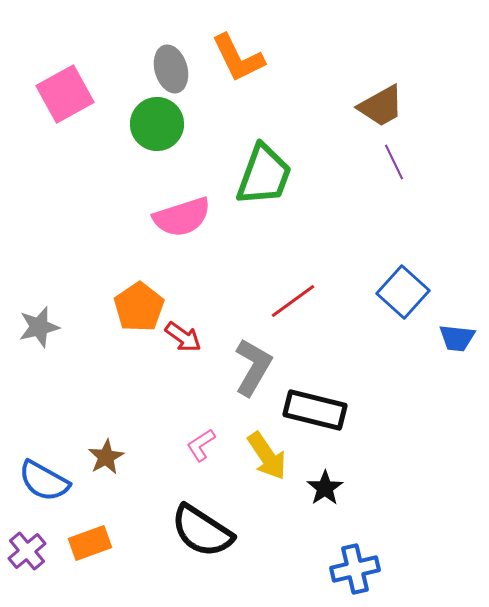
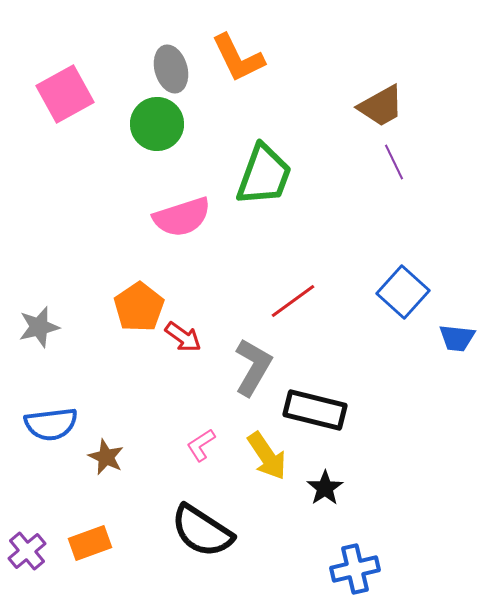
brown star: rotated 18 degrees counterclockwise
blue semicircle: moved 7 px right, 57 px up; rotated 36 degrees counterclockwise
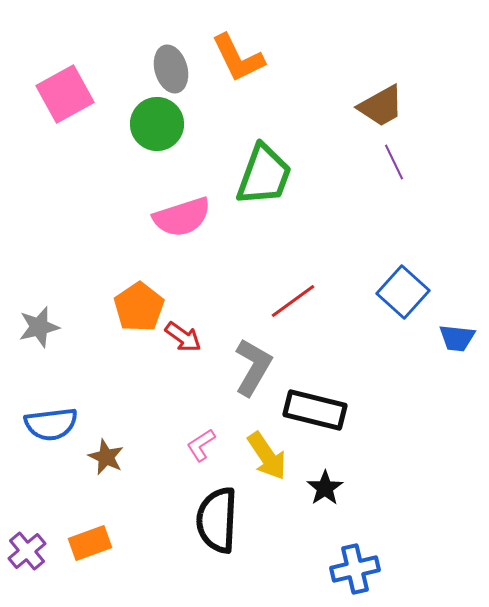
black semicircle: moved 15 px right, 11 px up; rotated 60 degrees clockwise
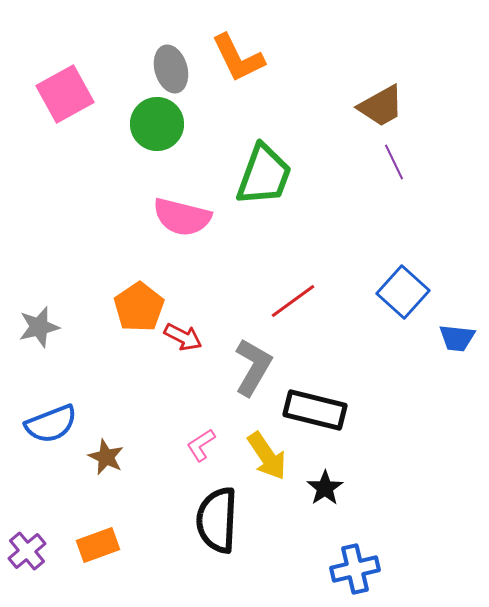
pink semicircle: rotated 32 degrees clockwise
red arrow: rotated 9 degrees counterclockwise
blue semicircle: rotated 14 degrees counterclockwise
orange rectangle: moved 8 px right, 2 px down
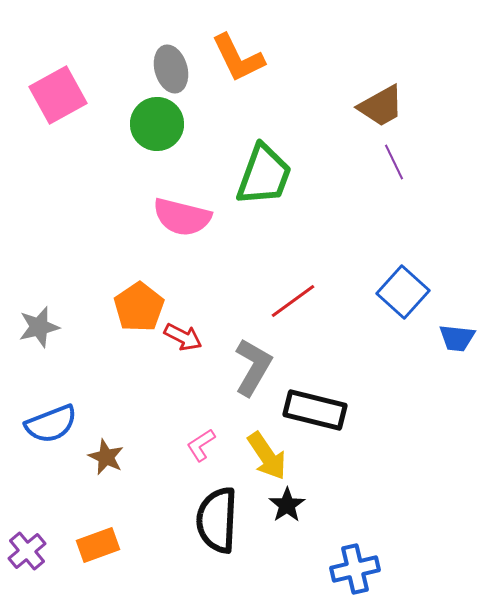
pink square: moved 7 px left, 1 px down
black star: moved 38 px left, 17 px down
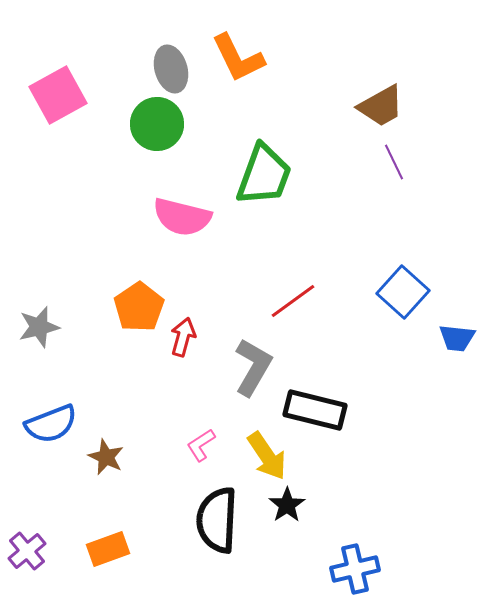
red arrow: rotated 102 degrees counterclockwise
orange rectangle: moved 10 px right, 4 px down
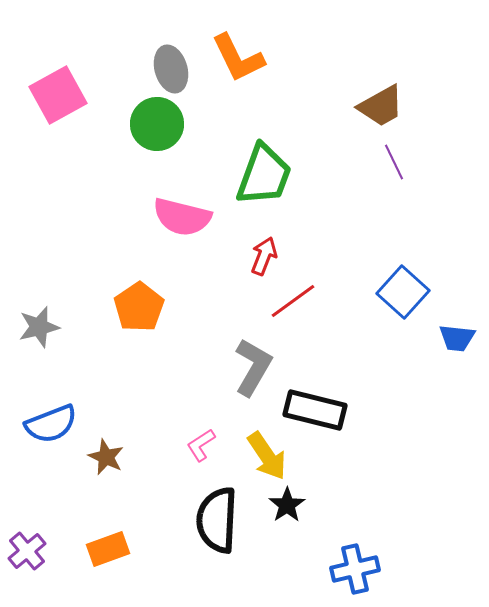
red arrow: moved 81 px right, 81 px up; rotated 6 degrees clockwise
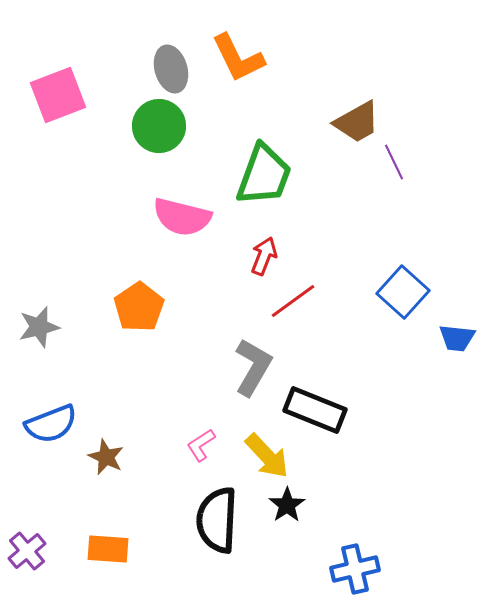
pink square: rotated 8 degrees clockwise
brown trapezoid: moved 24 px left, 16 px down
green circle: moved 2 px right, 2 px down
black rectangle: rotated 8 degrees clockwise
yellow arrow: rotated 9 degrees counterclockwise
orange rectangle: rotated 24 degrees clockwise
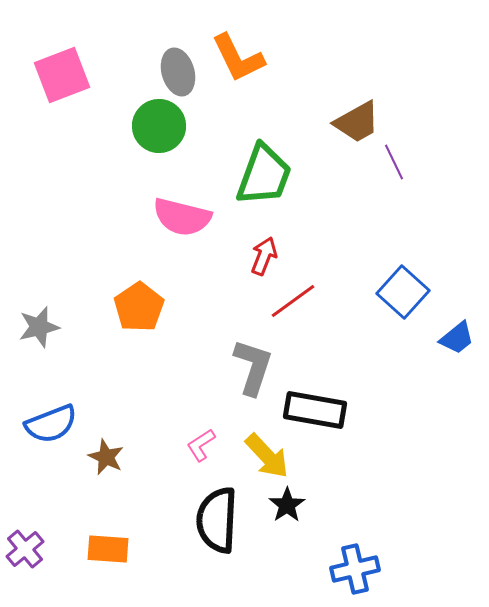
gray ellipse: moved 7 px right, 3 px down
pink square: moved 4 px right, 20 px up
blue trapezoid: rotated 45 degrees counterclockwise
gray L-shape: rotated 12 degrees counterclockwise
black rectangle: rotated 12 degrees counterclockwise
purple cross: moved 2 px left, 2 px up
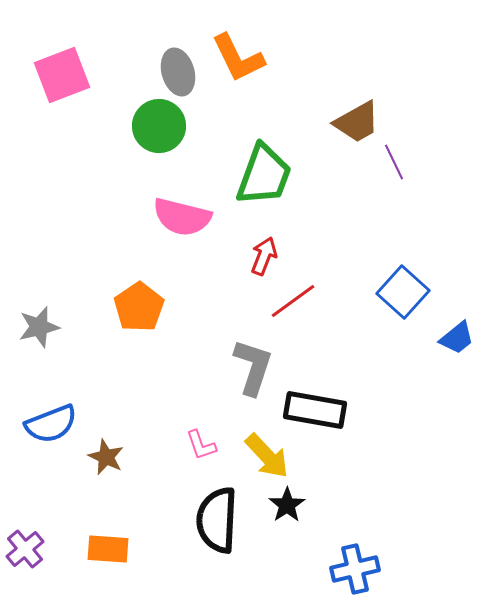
pink L-shape: rotated 76 degrees counterclockwise
